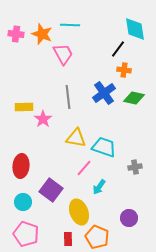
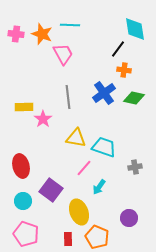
red ellipse: rotated 20 degrees counterclockwise
cyan circle: moved 1 px up
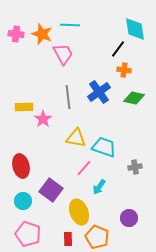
blue cross: moved 5 px left, 1 px up
pink pentagon: moved 2 px right
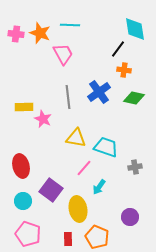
orange star: moved 2 px left, 1 px up
pink star: rotated 12 degrees counterclockwise
cyan trapezoid: moved 2 px right
yellow ellipse: moved 1 px left, 3 px up; rotated 10 degrees clockwise
purple circle: moved 1 px right, 1 px up
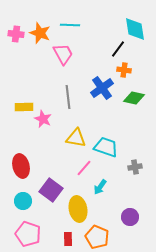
blue cross: moved 3 px right, 4 px up
cyan arrow: moved 1 px right
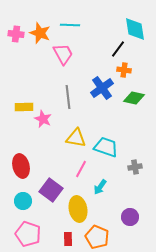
pink line: moved 3 px left, 1 px down; rotated 12 degrees counterclockwise
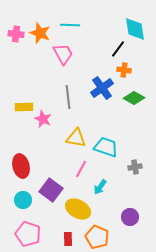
green diamond: rotated 15 degrees clockwise
cyan circle: moved 1 px up
yellow ellipse: rotated 50 degrees counterclockwise
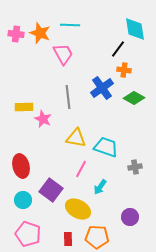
orange pentagon: rotated 20 degrees counterclockwise
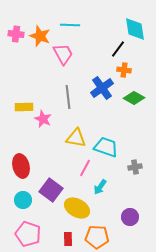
orange star: moved 3 px down
pink line: moved 4 px right, 1 px up
yellow ellipse: moved 1 px left, 1 px up
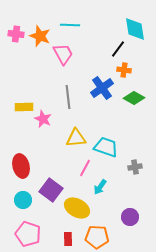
yellow triangle: rotated 15 degrees counterclockwise
